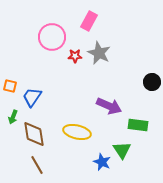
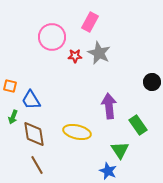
pink rectangle: moved 1 px right, 1 px down
blue trapezoid: moved 1 px left, 3 px down; rotated 65 degrees counterclockwise
purple arrow: rotated 120 degrees counterclockwise
green rectangle: rotated 48 degrees clockwise
green triangle: moved 2 px left
blue star: moved 6 px right, 9 px down
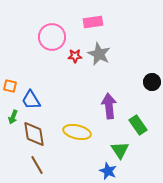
pink rectangle: moved 3 px right; rotated 54 degrees clockwise
gray star: moved 1 px down
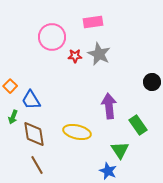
orange square: rotated 32 degrees clockwise
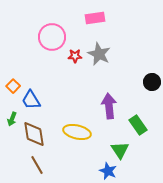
pink rectangle: moved 2 px right, 4 px up
orange square: moved 3 px right
green arrow: moved 1 px left, 2 px down
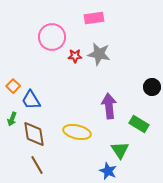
pink rectangle: moved 1 px left
gray star: rotated 15 degrees counterclockwise
black circle: moved 5 px down
green rectangle: moved 1 px right, 1 px up; rotated 24 degrees counterclockwise
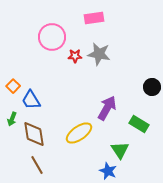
purple arrow: moved 2 px left, 2 px down; rotated 35 degrees clockwise
yellow ellipse: moved 2 px right, 1 px down; rotated 48 degrees counterclockwise
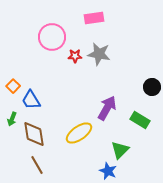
green rectangle: moved 1 px right, 4 px up
green triangle: rotated 18 degrees clockwise
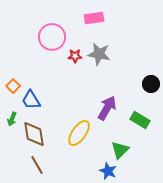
black circle: moved 1 px left, 3 px up
yellow ellipse: rotated 20 degrees counterclockwise
